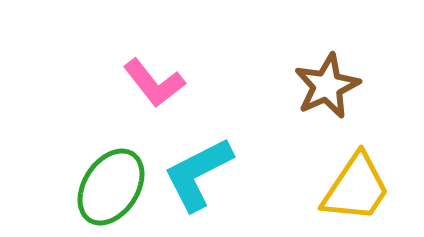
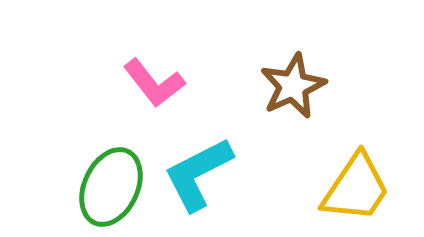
brown star: moved 34 px left
green ellipse: rotated 8 degrees counterclockwise
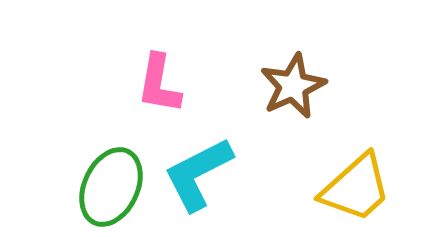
pink L-shape: moved 5 px right, 1 px down; rotated 48 degrees clockwise
yellow trapezoid: rotated 14 degrees clockwise
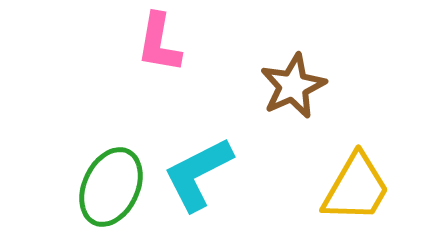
pink L-shape: moved 41 px up
yellow trapezoid: rotated 18 degrees counterclockwise
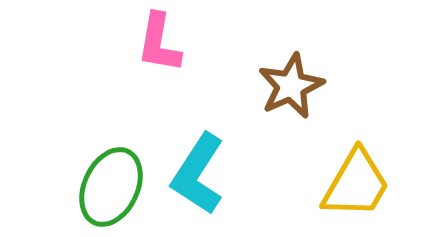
brown star: moved 2 px left
cyan L-shape: rotated 30 degrees counterclockwise
yellow trapezoid: moved 4 px up
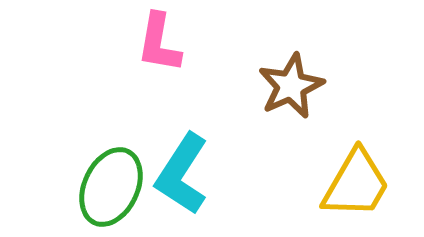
cyan L-shape: moved 16 px left
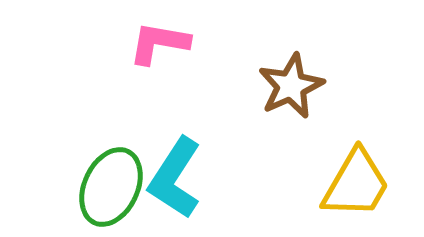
pink L-shape: rotated 90 degrees clockwise
cyan L-shape: moved 7 px left, 4 px down
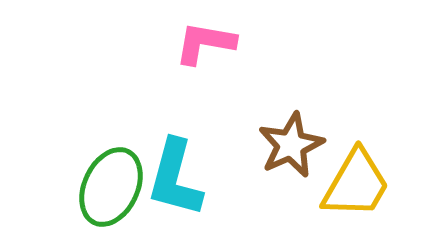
pink L-shape: moved 46 px right
brown star: moved 59 px down
cyan L-shape: rotated 18 degrees counterclockwise
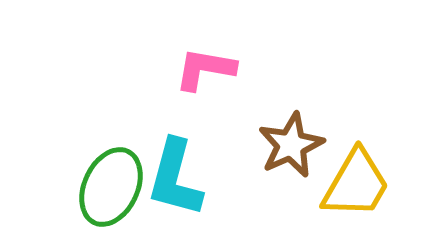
pink L-shape: moved 26 px down
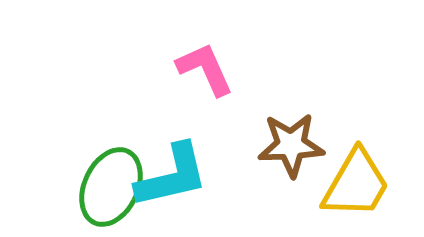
pink L-shape: rotated 56 degrees clockwise
brown star: rotated 22 degrees clockwise
cyan L-shape: moved 3 px left, 2 px up; rotated 118 degrees counterclockwise
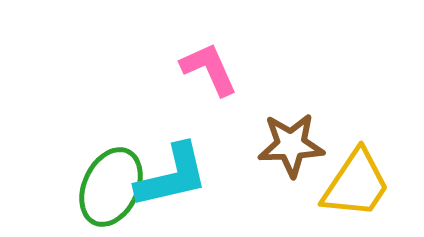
pink L-shape: moved 4 px right
yellow trapezoid: rotated 4 degrees clockwise
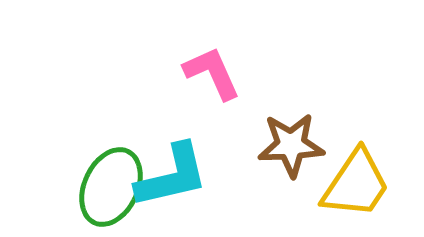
pink L-shape: moved 3 px right, 4 px down
